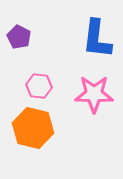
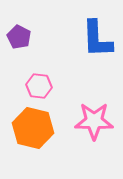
blue L-shape: rotated 9 degrees counterclockwise
pink star: moved 27 px down
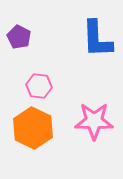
orange hexagon: rotated 12 degrees clockwise
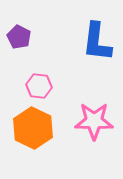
blue L-shape: moved 3 px down; rotated 9 degrees clockwise
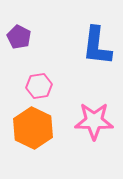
blue L-shape: moved 4 px down
pink hexagon: rotated 15 degrees counterclockwise
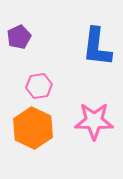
purple pentagon: rotated 20 degrees clockwise
blue L-shape: moved 1 px down
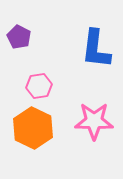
purple pentagon: rotated 20 degrees counterclockwise
blue L-shape: moved 1 px left, 2 px down
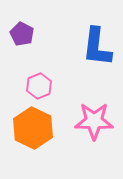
purple pentagon: moved 3 px right, 3 px up
blue L-shape: moved 1 px right, 2 px up
pink hexagon: rotated 15 degrees counterclockwise
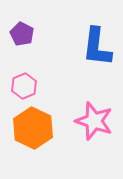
pink hexagon: moved 15 px left
pink star: rotated 18 degrees clockwise
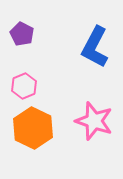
blue L-shape: moved 2 px left; rotated 21 degrees clockwise
